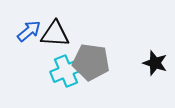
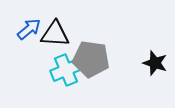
blue arrow: moved 2 px up
gray pentagon: moved 3 px up
cyan cross: moved 1 px up
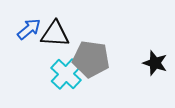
cyan cross: moved 4 px down; rotated 24 degrees counterclockwise
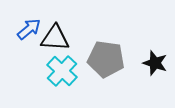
black triangle: moved 4 px down
gray pentagon: moved 15 px right
cyan cross: moved 4 px left, 3 px up
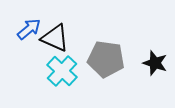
black triangle: rotated 20 degrees clockwise
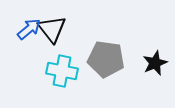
black triangle: moved 3 px left, 9 px up; rotated 28 degrees clockwise
black star: rotated 30 degrees clockwise
cyan cross: rotated 32 degrees counterclockwise
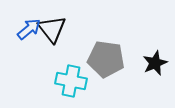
cyan cross: moved 9 px right, 10 px down
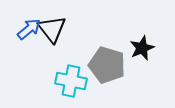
gray pentagon: moved 1 px right, 6 px down; rotated 9 degrees clockwise
black star: moved 13 px left, 15 px up
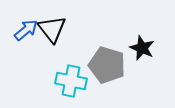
blue arrow: moved 3 px left, 1 px down
black star: rotated 25 degrees counterclockwise
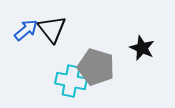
gray pentagon: moved 11 px left, 2 px down
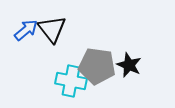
black star: moved 13 px left, 17 px down
gray pentagon: moved 1 px right, 1 px up; rotated 9 degrees counterclockwise
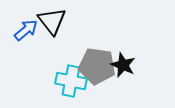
black triangle: moved 8 px up
black star: moved 6 px left
